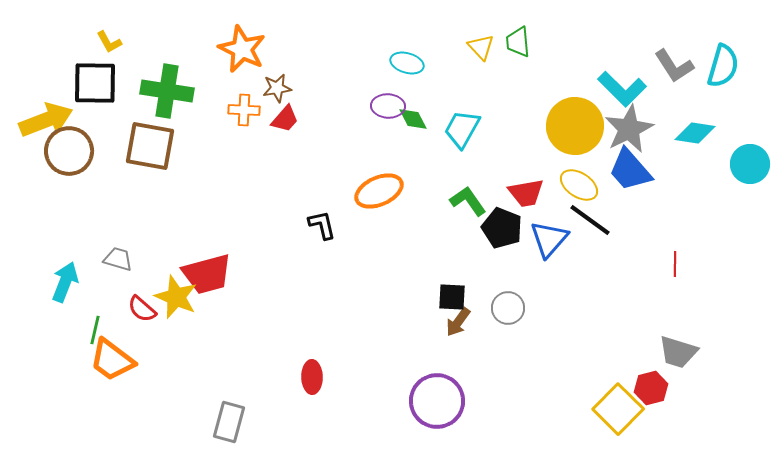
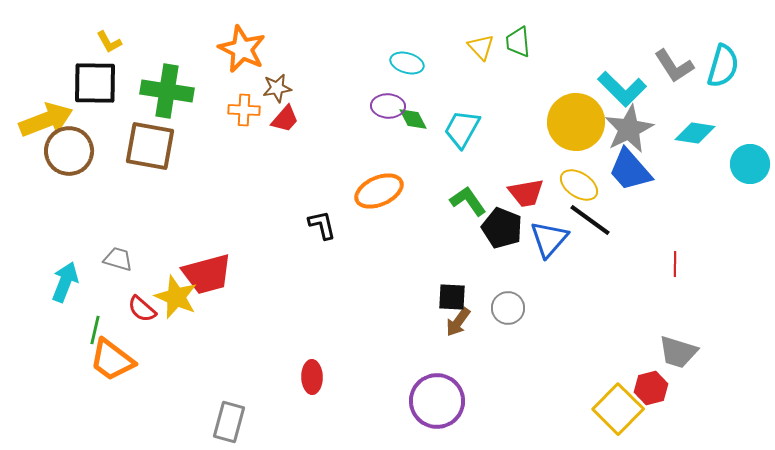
yellow circle at (575, 126): moved 1 px right, 4 px up
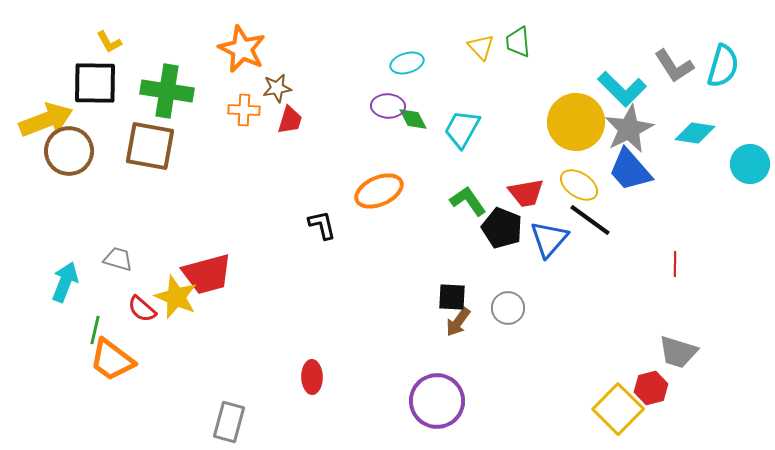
cyan ellipse at (407, 63): rotated 32 degrees counterclockwise
red trapezoid at (285, 119): moved 5 px right, 1 px down; rotated 24 degrees counterclockwise
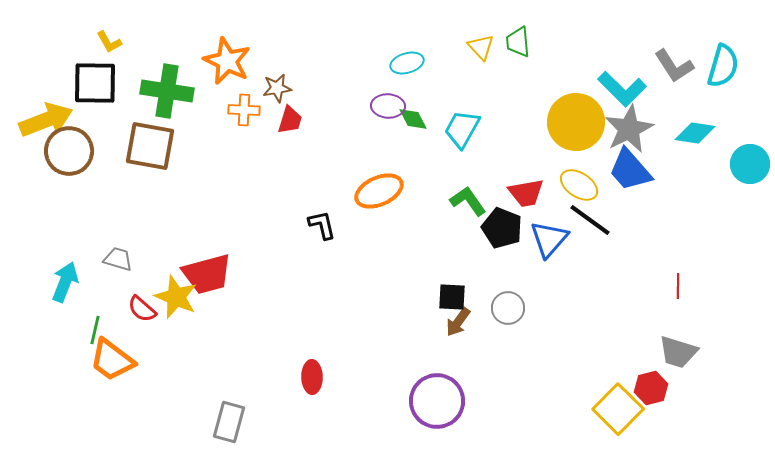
orange star at (242, 49): moved 15 px left, 12 px down
red line at (675, 264): moved 3 px right, 22 px down
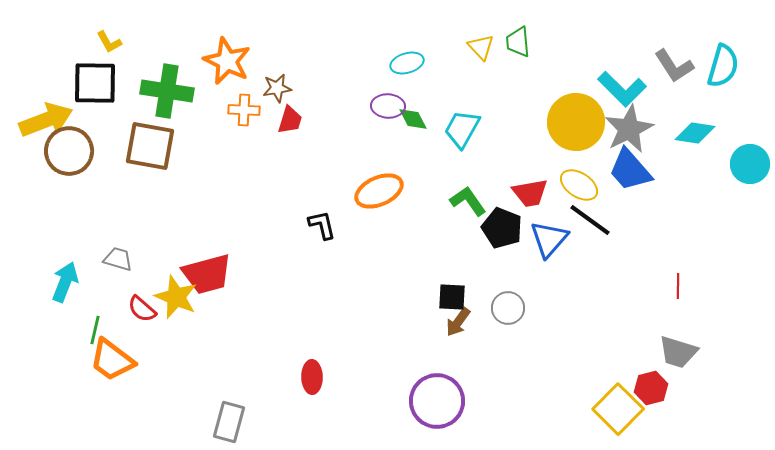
red trapezoid at (526, 193): moved 4 px right
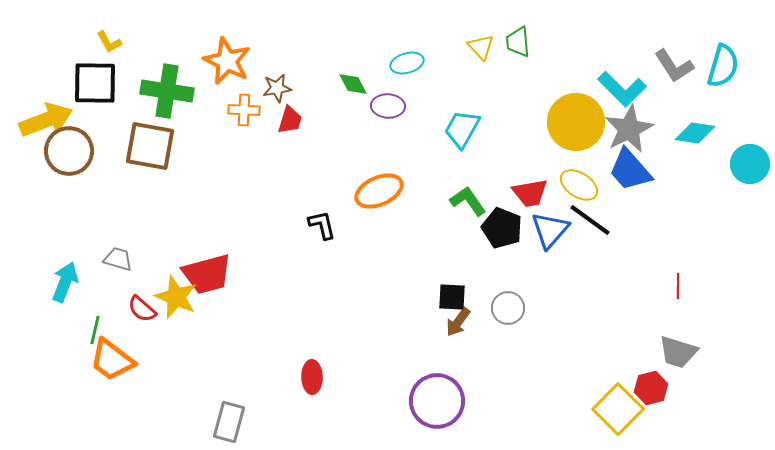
green diamond at (413, 119): moved 60 px left, 35 px up
blue triangle at (549, 239): moved 1 px right, 9 px up
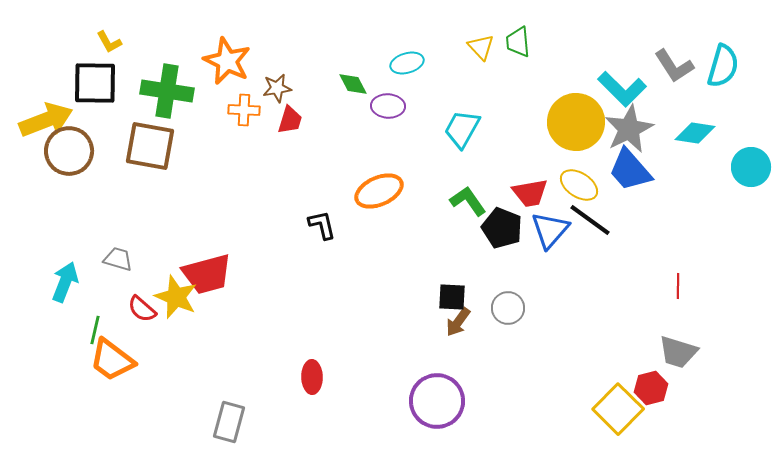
cyan circle at (750, 164): moved 1 px right, 3 px down
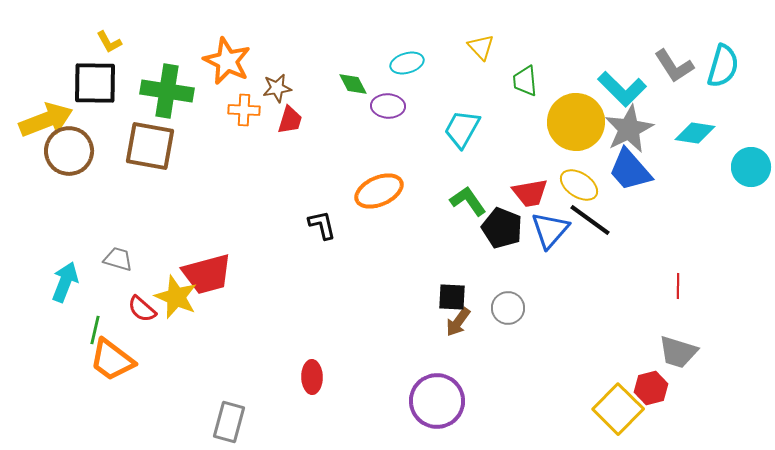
green trapezoid at (518, 42): moved 7 px right, 39 px down
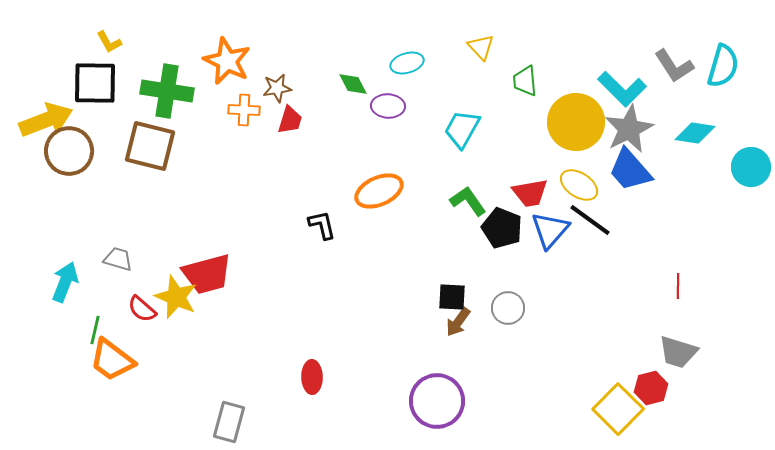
brown square at (150, 146): rotated 4 degrees clockwise
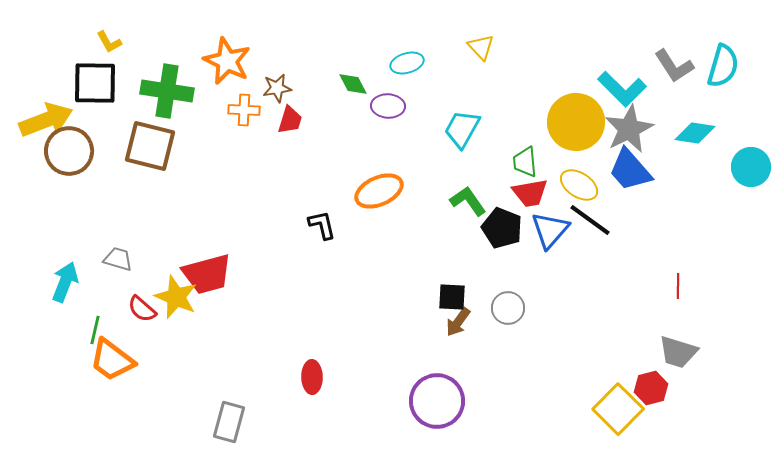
green trapezoid at (525, 81): moved 81 px down
